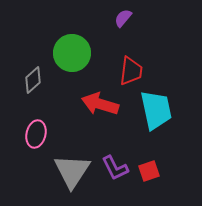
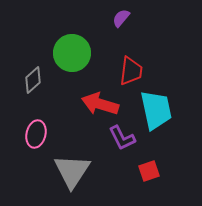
purple semicircle: moved 2 px left
purple L-shape: moved 7 px right, 30 px up
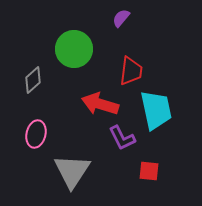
green circle: moved 2 px right, 4 px up
red square: rotated 25 degrees clockwise
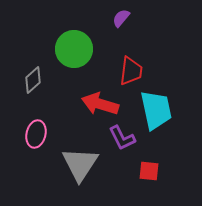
gray triangle: moved 8 px right, 7 px up
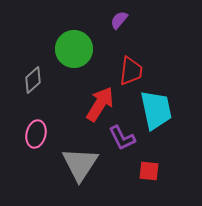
purple semicircle: moved 2 px left, 2 px down
red arrow: rotated 105 degrees clockwise
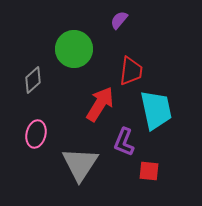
purple L-shape: moved 2 px right, 4 px down; rotated 48 degrees clockwise
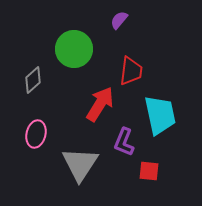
cyan trapezoid: moved 4 px right, 5 px down
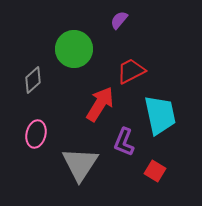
red trapezoid: rotated 124 degrees counterclockwise
red square: moved 6 px right; rotated 25 degrees clockwise
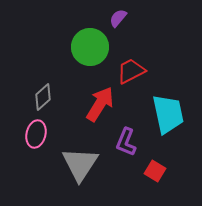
purple semicircle: moved 1 px left, 2 px up
green circle: moved 16 px right, 2 px up
gray diamond: moved 10 px right, 17 px down
cyan trapezoid: moved 8 px right, 1 px up
purple L-shape: moved 2 px right
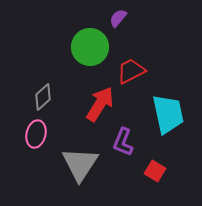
purple L-shape: moved 3 px left
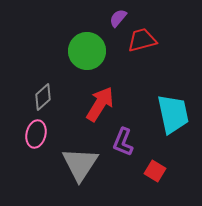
green circle: moved 3 px left, 4 px down
red trapezoid: moved 11 px right, 31 px up; rotated 12 degrees clockwise
cyan trapezoid: moved 5 px right
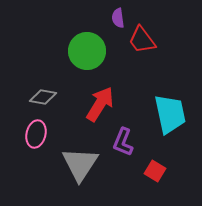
purple semicircle: rotated 48 degrees counterclockwise
red trapezoid: rotated 112 degrees counterclockwise
gray diamond: rotated 52 degrees clockwise
cyan trapezoid: moved 3 px left
